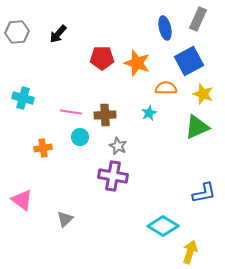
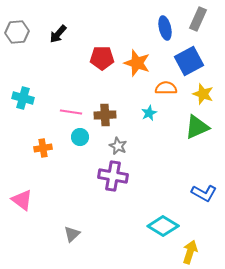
blue L-shape: rotated 40 degrees clockwise
gray triangle: moved 7 px right, 15 px down
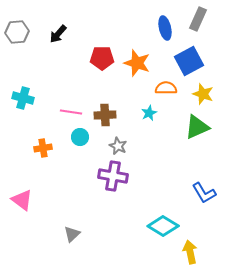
blue L-shape: rotated 30 degrees clockwise
yellow arrow: rotated 30 degrees counterclockwise
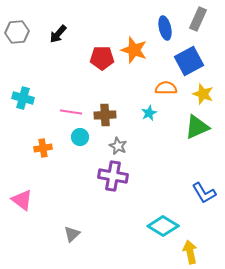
orange star: moved 3 px left, 13 px up
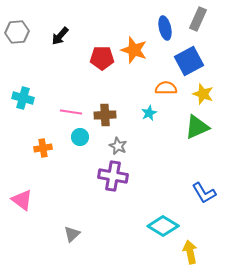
black arrow: moved 2 px right, 2 px down
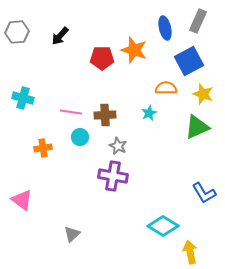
gray rectangle: moved 2 px down
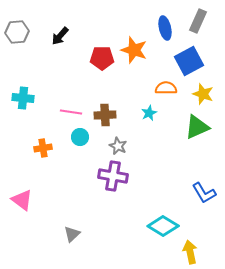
cyan cross: rotated 10 degrees counterclockwise
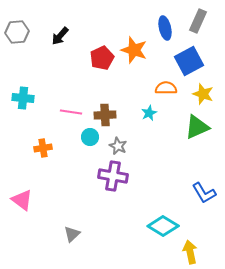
red pentagon: rotated 25 degrees counterclockwise
cyan circle: moved 10 px right
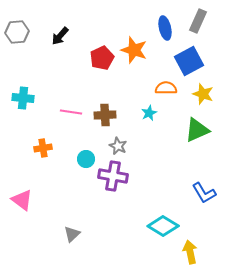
green triangle: moved 3 px down
cyan circle: moved 4 px left, 22 px down
